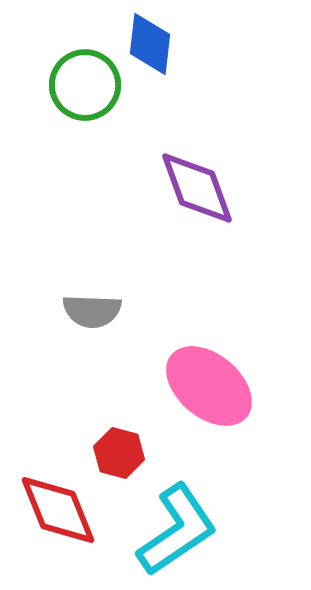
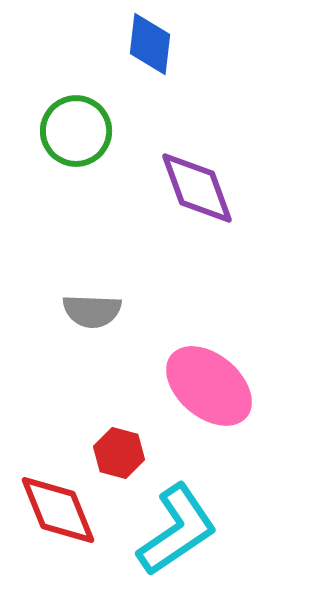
green circle: moved 9 px left, 46 px down
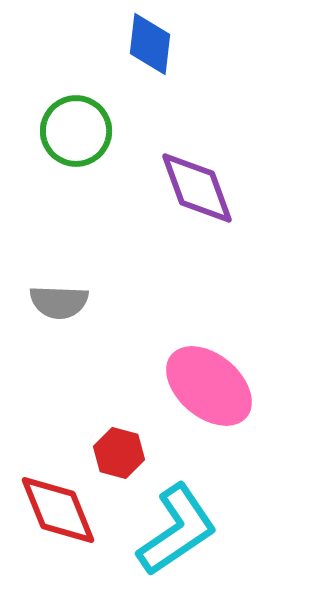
gray semicircle: moved 33 px left, 9 px up
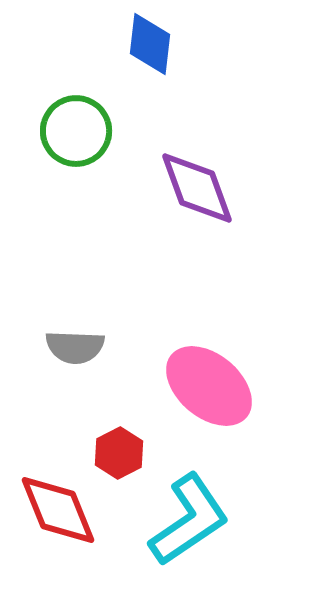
gray semicircle: moved 16 px right, 45 px down
red hexagon: rotated 18 degrees clockwise
cyan L-shape: moved 12 px right, 10 px up
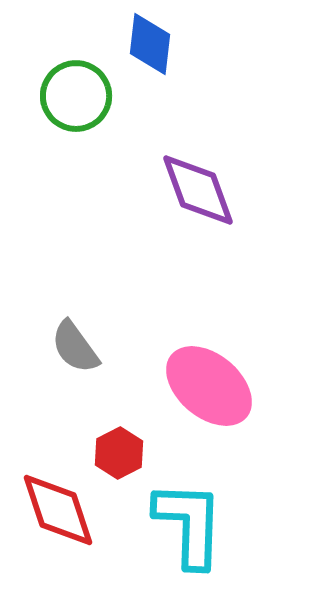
green circle: moved 35 px up
purple diamond: moved 1 px right, 2 px down
gray semicircle: rotated 52 degrees clockwise
red diamond: rotated 4 degrees clockwise
cyan L-shape: moved 4 px down; rotated 54 degrees counterclockwise
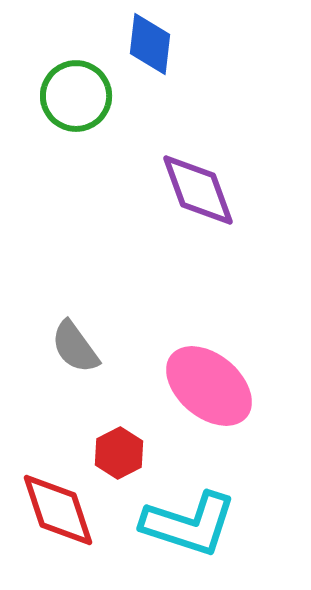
cyan L-shape: rotated 106 degrees clockwise
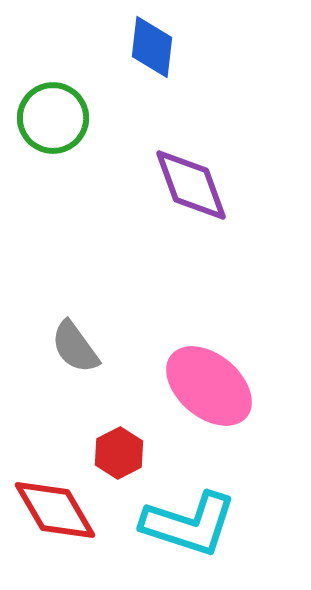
blue diamond: moved 2 px right, 3 px down
green circle: moved 23 px left, 22 px down
purple diamond: moved 7 px left, 5 px up
red diamond: moved 3 px left; rotated 12 degrees counterclockwise
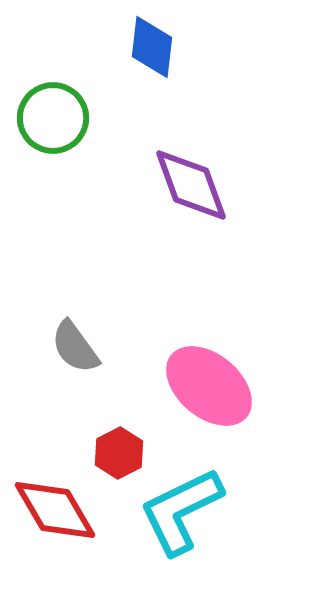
cyan L-shape: moved 8 px left, 13 px up; rotated 136 degrees clockwise
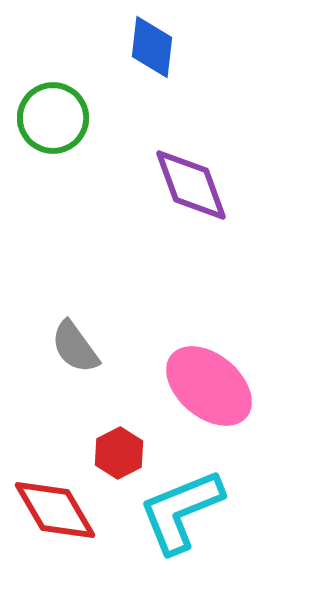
cyan L-shape: rotated 4 degrees clockwise
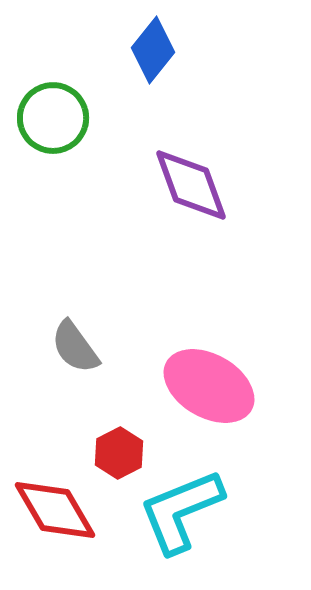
blue diamond: moved 1 px right, 3 px down; rotated 32 degrees clockwise
pink ellipse: rotated 10 degrees counterclockwise
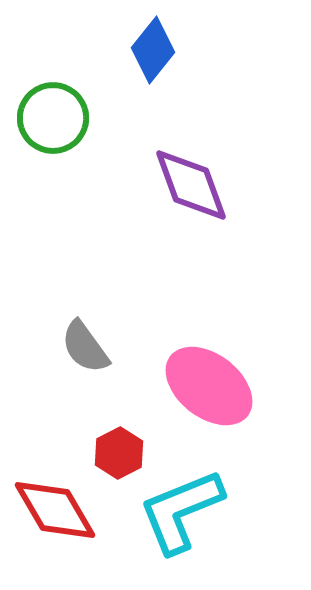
gray semicircle: moved 10 px right
pink ellipse: rotated 8 degrees clockwise
